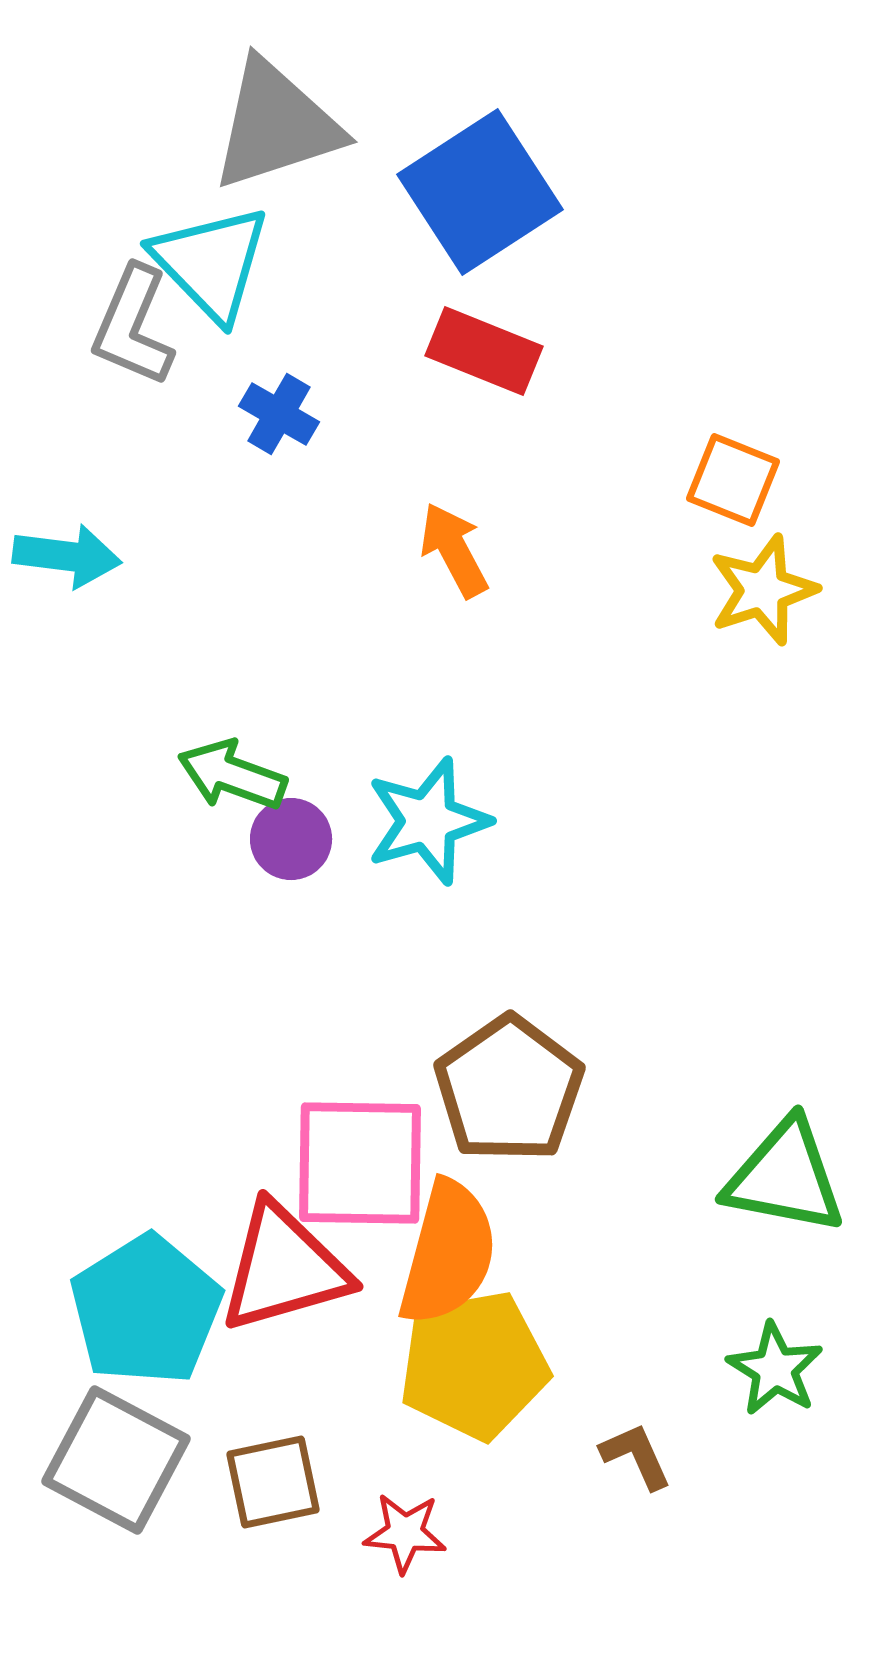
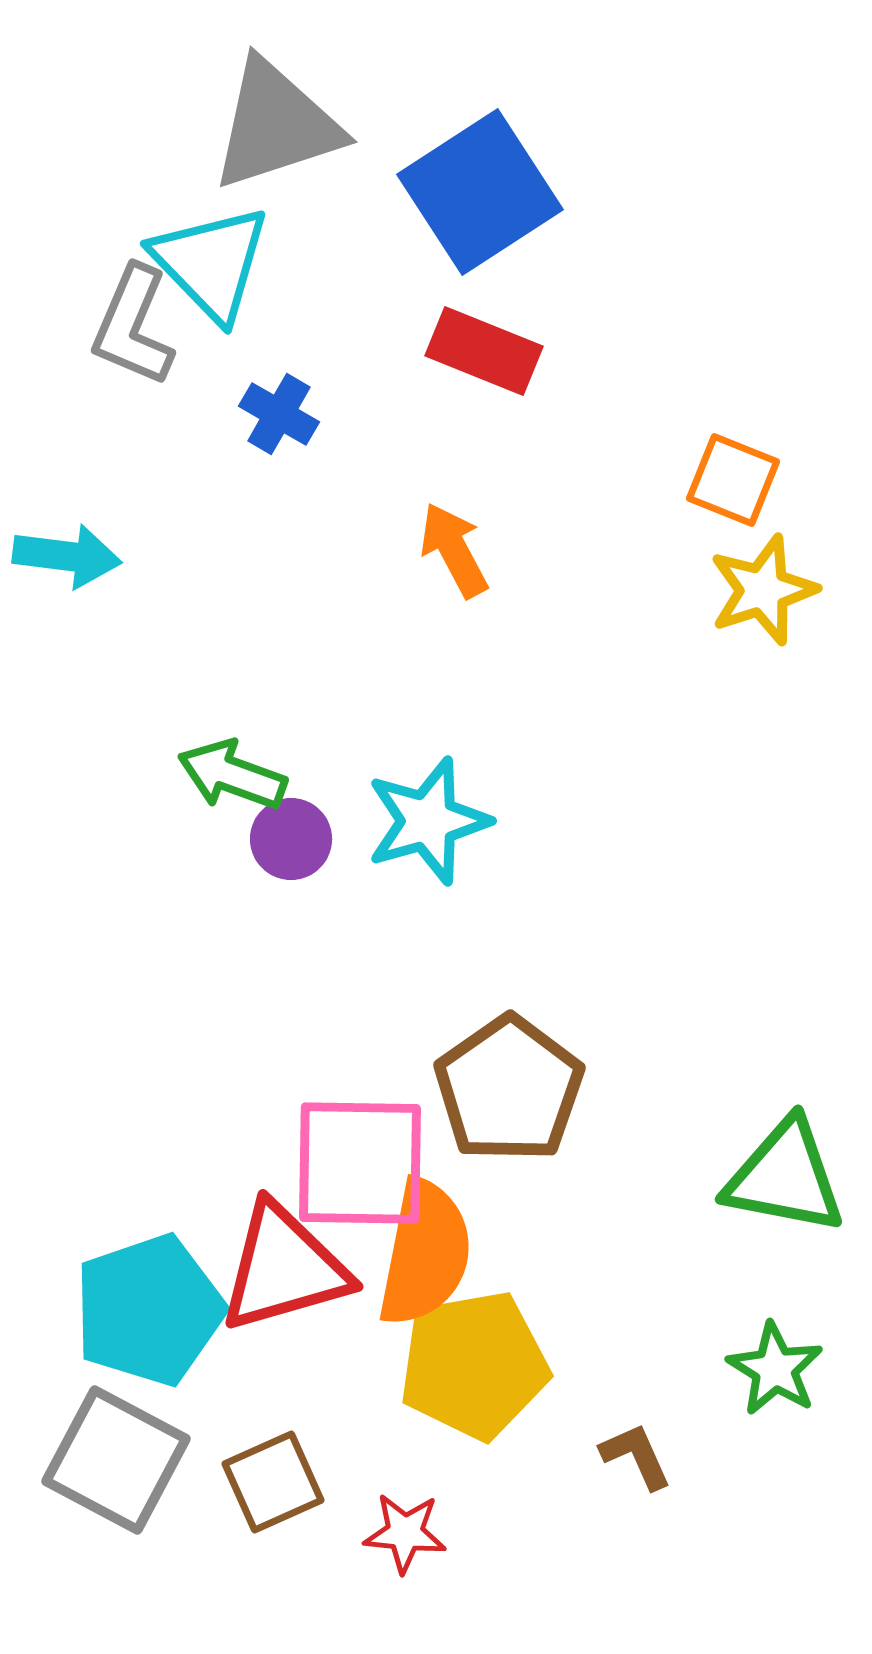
orange semicircle: moved 23 px left; rotated 4 degrees counterclockwise
cyan pentagon: moved 3 px right; rotated 13 degrees clockwise
brown square: rotated 12 degrees counterclockwise
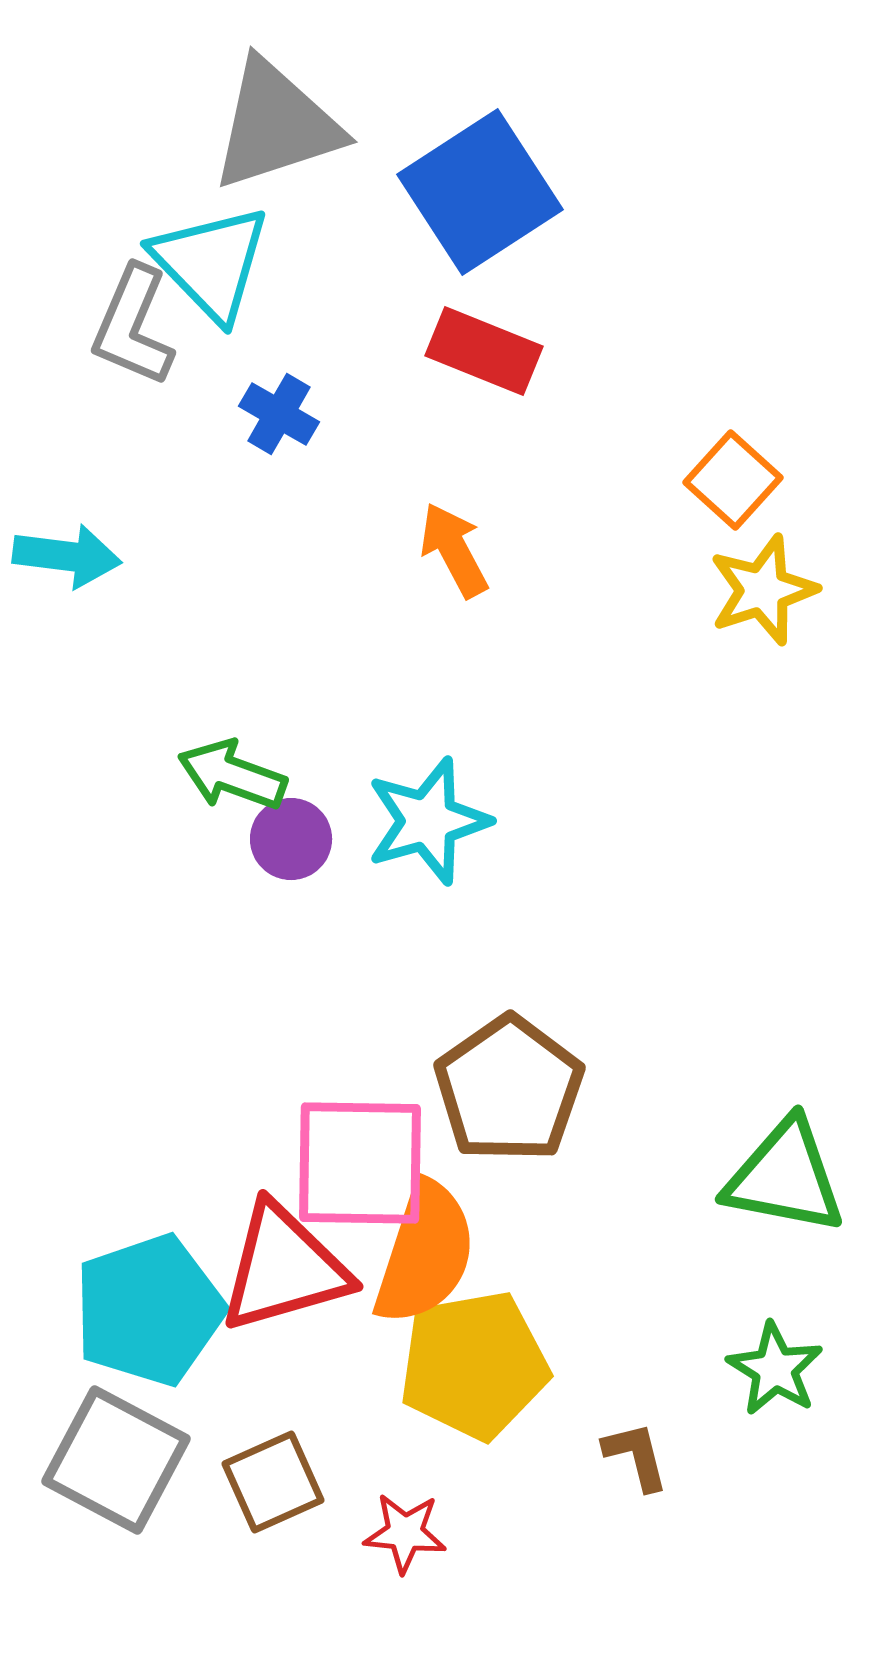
orange square: rotated 20 degrees clockwise
orange semicircle: rotated 7 degrees clockwise
brown L-shape: rotated 10 degrees clockwise
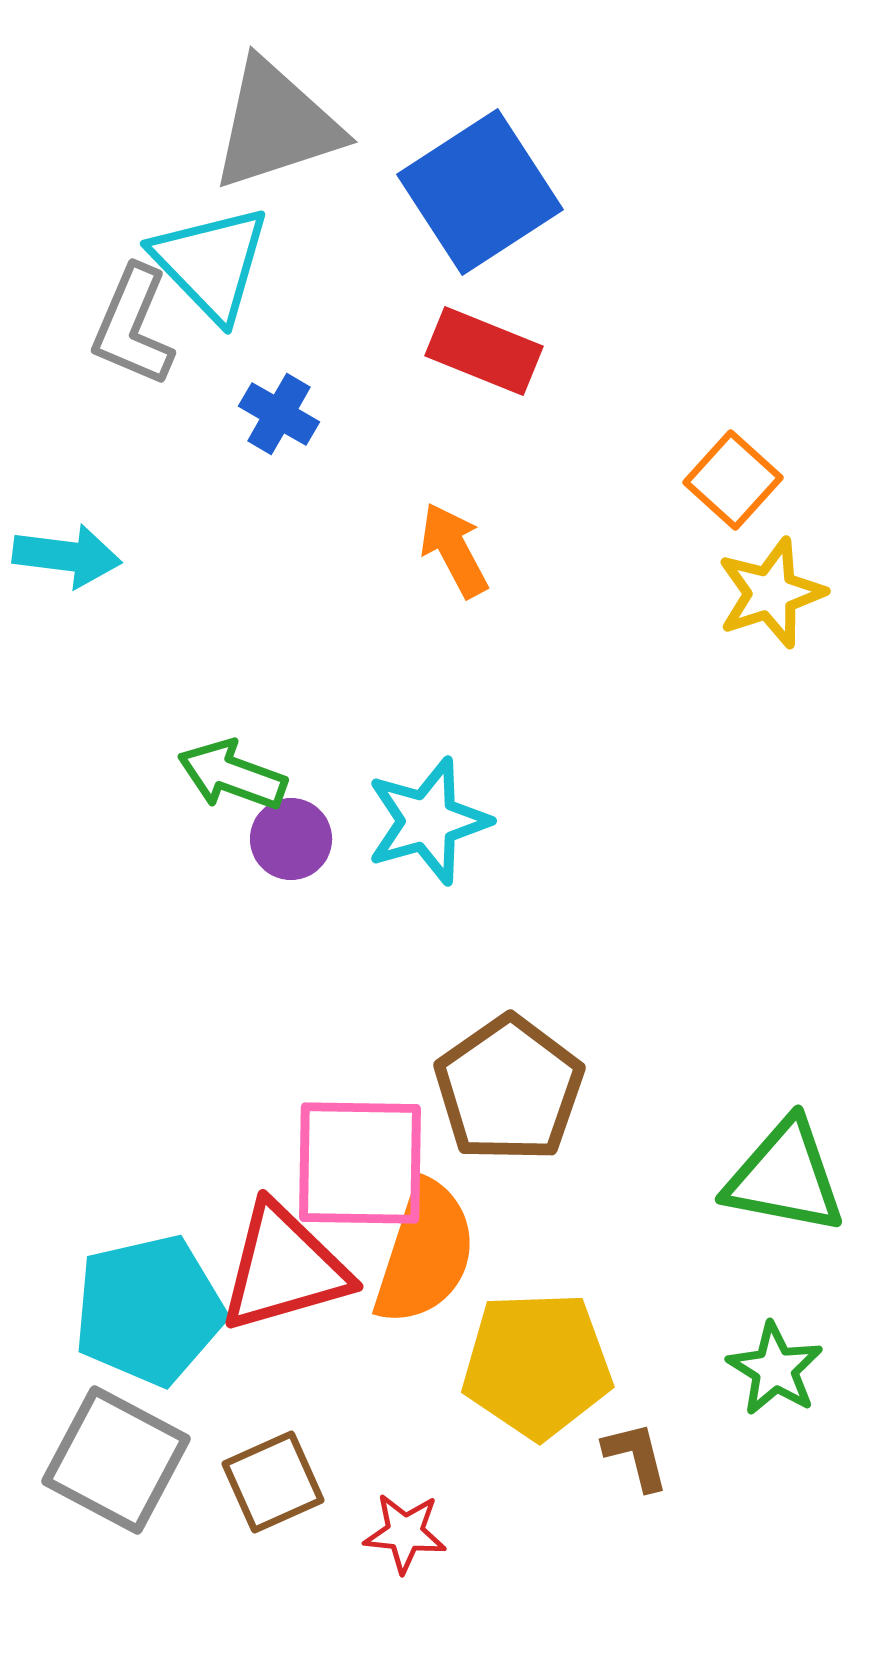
yellow star: moved 8 px right, 3 px down
cyan pentagon: rotated 6 degrees clockwise
yellow pentagon: moved 63 px right; rotated 8 degrees clockwise
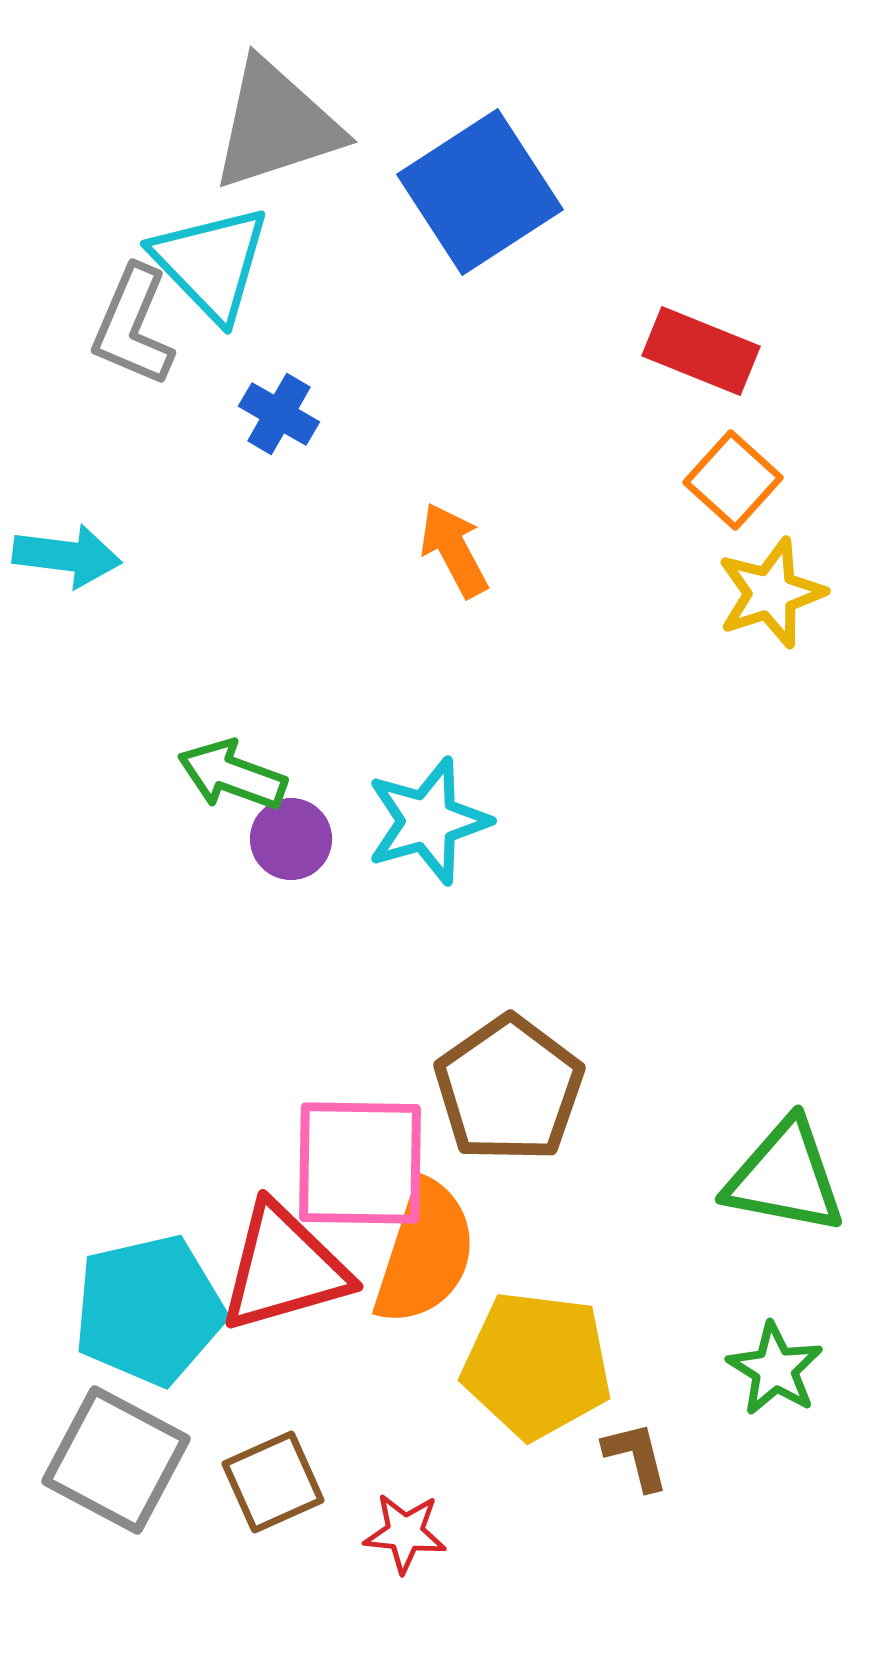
red rectangle: moved 217 px right
yellow pentagon: rotated 9 degrees clockwise
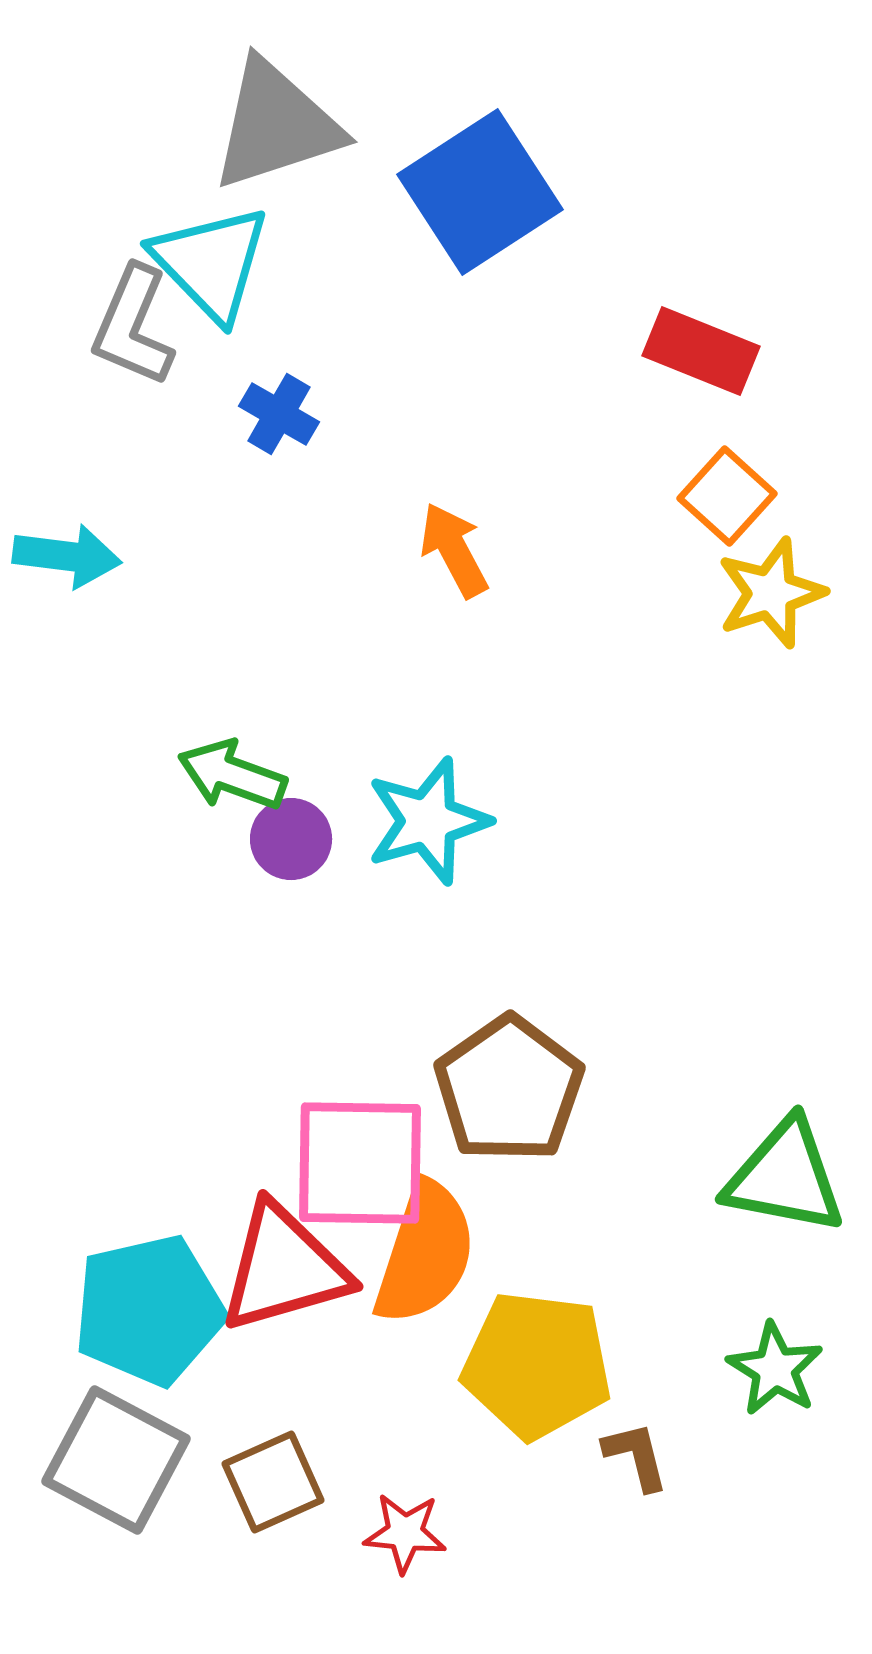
orange square: moved 6 px left, 16 px down
